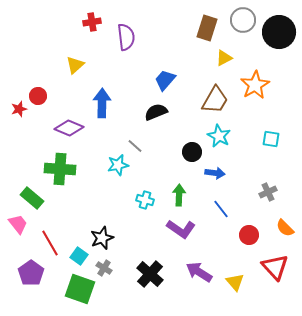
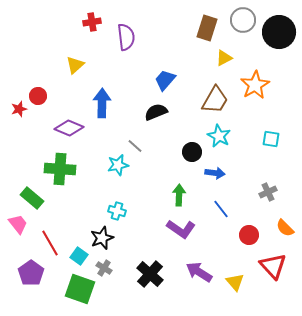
cyan cross at (145, 200): moved 28 px left, 11 px down
red triangle at (275, 267): moved 2 px left, 1 px up
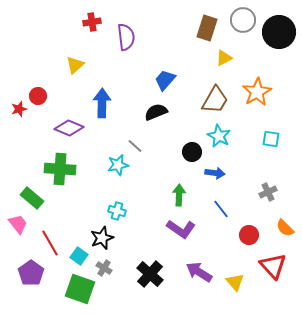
orange star at (255, 85): moved 2 px right, 7 px down
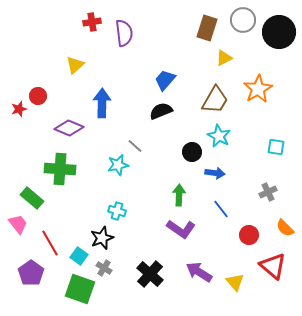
purple semicircle at (126, 37): moved 2 px left, 4 px up
orange star at (257, 92): moved 1 px right, 3 px up
black semicircle at (156, 112): moved 5 px right, 1 px up
cyan square at (271, 139): moved 5 px right, 8 px down
red triangle at (273, 266): rotated 8 degrees counterclockwise
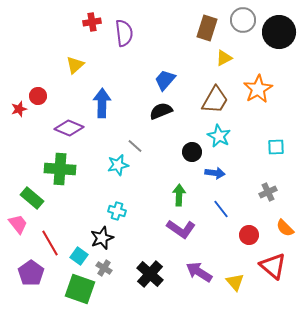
cyan square at (276, 147): rotated 12 degrees counterclockwise
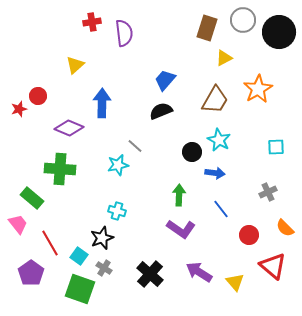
cyan star at (219, 136): moved 4 px down
